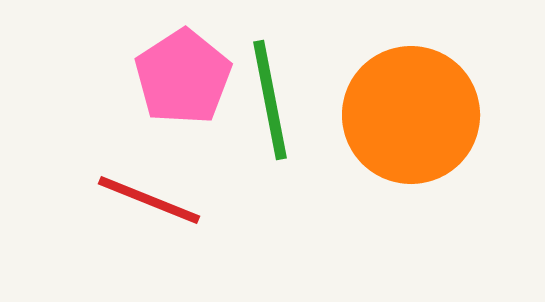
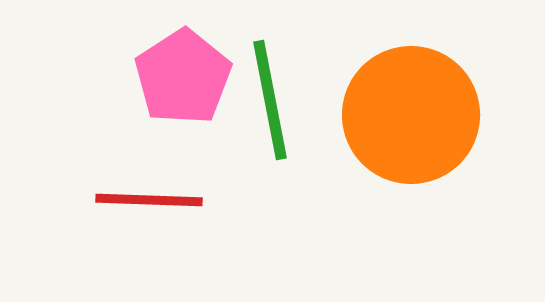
red line: rotated 20 degrees counterclockwise
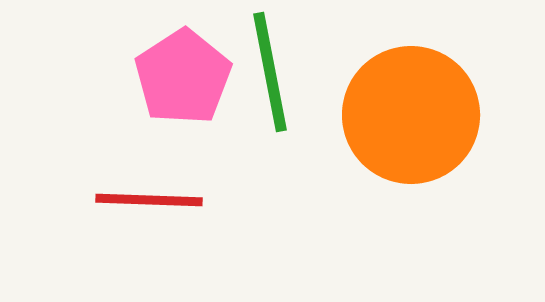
green line: moved 28 px up
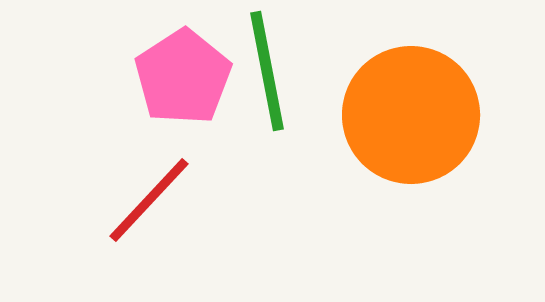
green line: moved 3 px left, 1 px up
red line: rotated 49 degrees counterclockwise
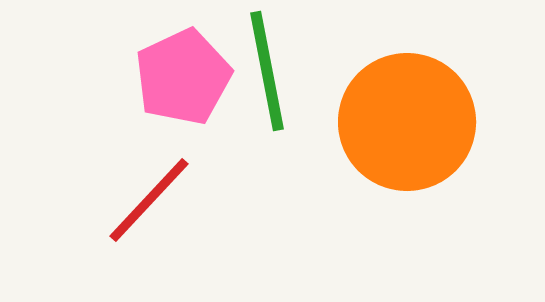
pink pentagon: rotated 8 degrees clockwise
orange circle: moved 4 px left, 7 px down
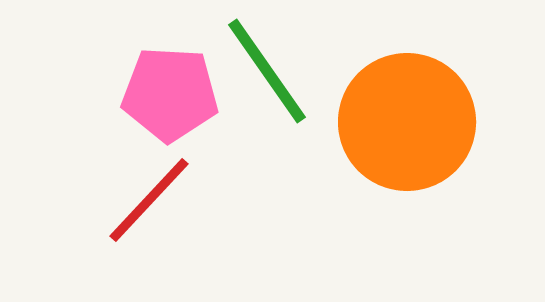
green line: rotated 24 degrees counterclockwise
pink pentagon: moved 13 px left, 17 px down; rotated 28 degrees clockwise
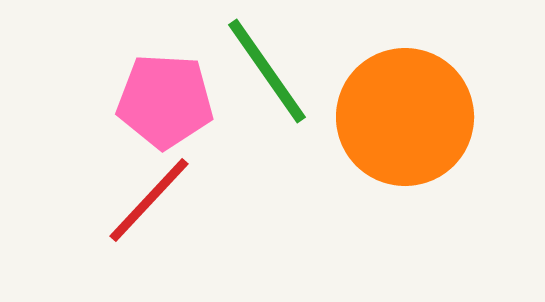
pink pentagon: moved 5 px left, 7 px down
orange circle: moved 2 px left, 5 px up
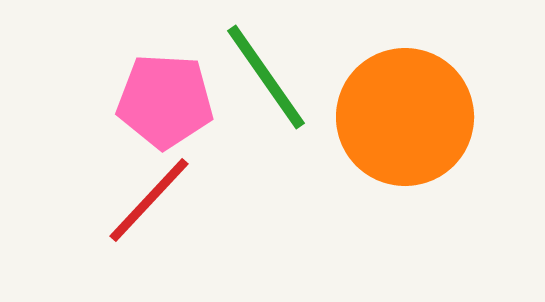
green line: moved 1 px left, 6 px down
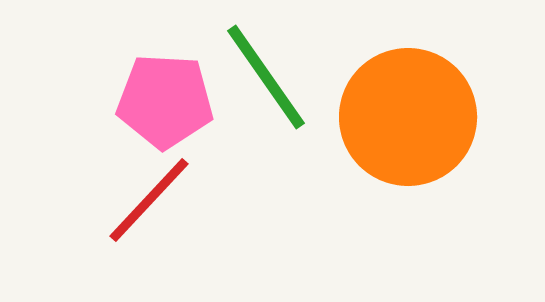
orange circle: moved 3 px right
